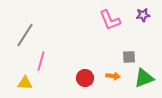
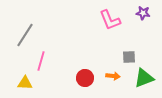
purple star: moved 2 px up; rotated 16 degrees clockwise
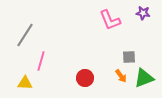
orange arrow: moved 8 px right; rotated 48 degrees clockwise
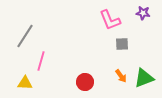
gray line: moved 1 px down
gray square: moved 7 px left, 13 px up
red circle: moved 4 px down
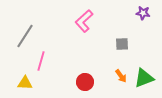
pink L-shape: moved 26 px left, 1 px down; rotated 70 degrees clockwise
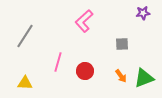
purple star: rotated 16 degrees counterclockwise
pink line: moved 17 px right, 1 px down
red circle: moved 11 px up
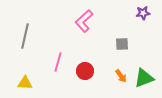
gray line: rotated 20 degrees counterclockwise
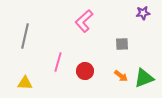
orange arrow: rotated 16 degrees counterclockwise
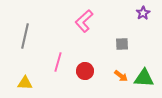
purple star: rotated 24 degrees counterclockwise
green triangle: rotated 25 degrees clockwise
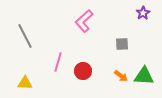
gray line: rotated 40 degrees counterclockwise
red circle: moved 2 px left
green triangle: moved 2 px up
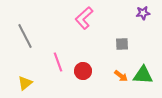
purple star: rotated 24 degrees clockwise
pink L-shape: moved 3 px up
pink line: rotated 36 degrees counterclockwise
green triangle: moved 1 px left, 1 px up
yellow triangle: rotated 42 degrees counterclockwise
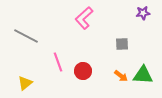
gray line: moved 1 px right; rotated 35 degrees counterclockwise
